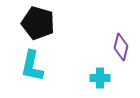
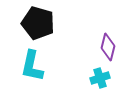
purple diamond: moved 13 px left
cyan cross: rotated 18 degrees counterclockwise
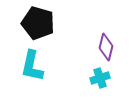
purple diamond: moved 2 px left
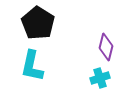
black pentagon: rotated 16 degrees clockwise
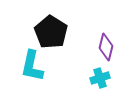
black pentagon: moved 13 px right, 9 px down
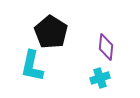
purple diamond: rotated 8 degrees counterclockwise
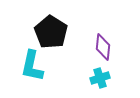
purple diamond: moved 3 px left
